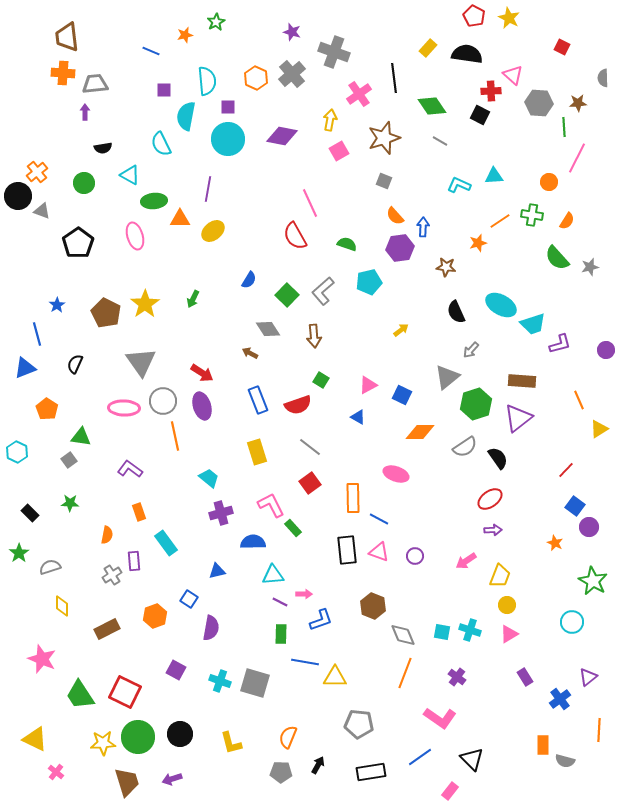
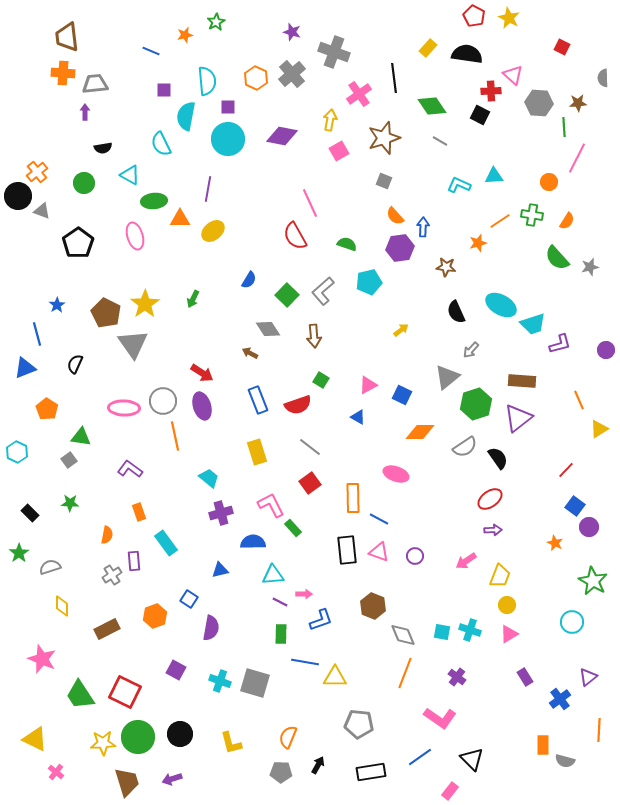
gray triangle at (141, 362): moved 8 px left, 18 px up
blue triangle at (217, 571): moved 3 px right, 1 px up
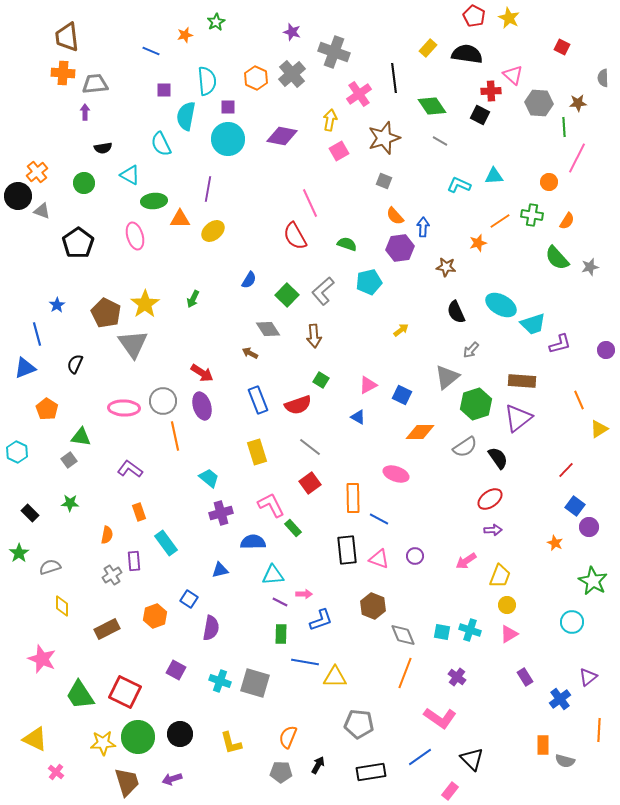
pink triangle at (379, 552): moved 7 px down
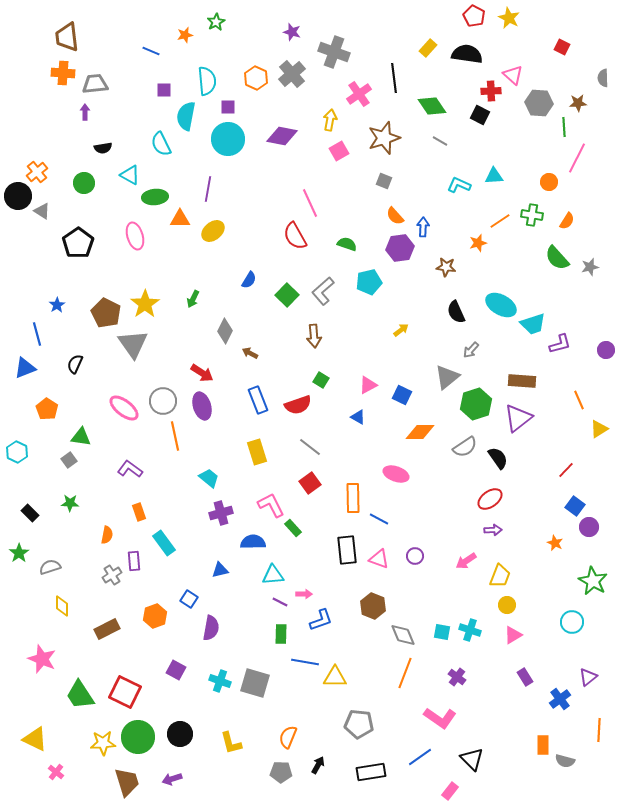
green ellipse at (154, 201): moved 1 px right, 4 px up
gray triangle at (42, 211): rotated 12 degrees clockwise
gray diamond at (268, 329): moved 43 px left, 2 px down; rotated 60 degrees clockwise
pink ellipse at (124, 408): rotated 36 degrees clockwise
cyan rectangle at (166, 543): moved 2 px left
pink triangle at (509, 634): moved 4 px right, 1 px down
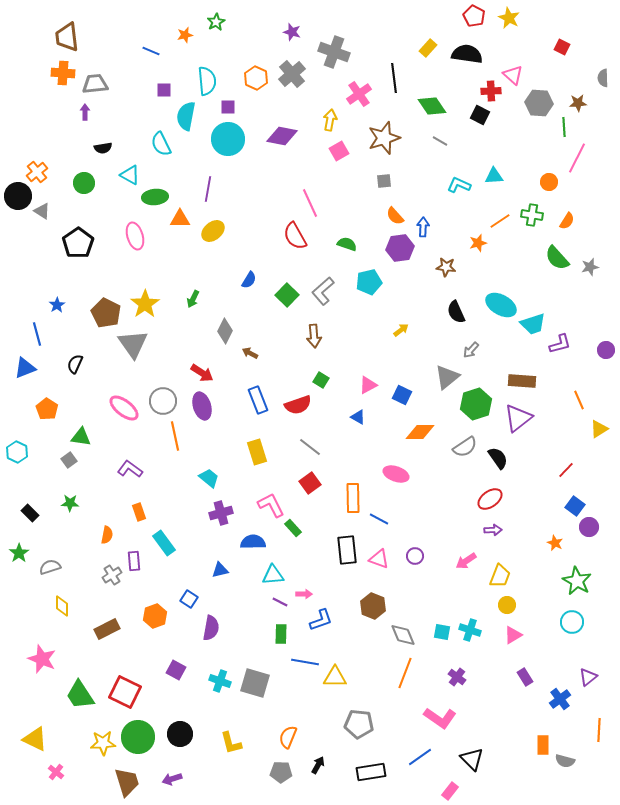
gray square at (384, 181): rotated 28 degrees counterclockwise
green star at (593, 581): moved 16 px left
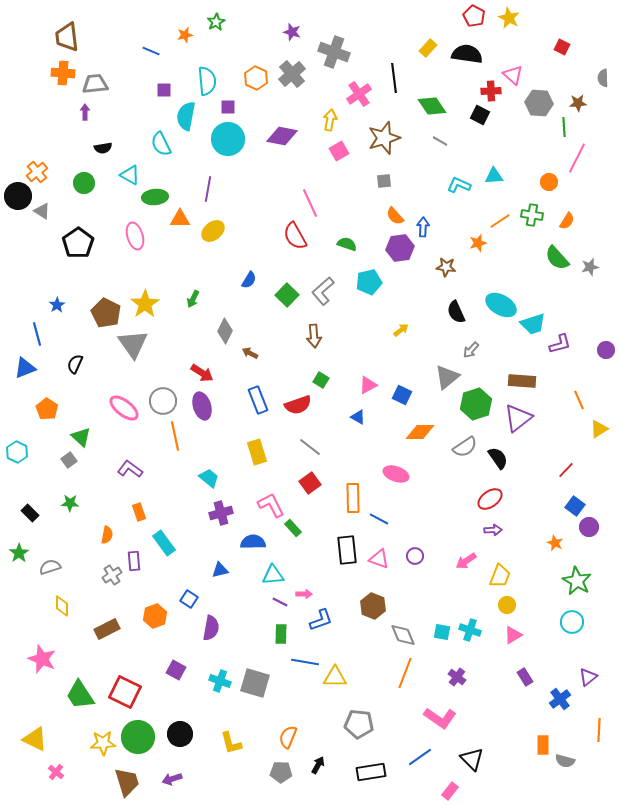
green triangle at (81, 437): rotated 35 degrees clockwise
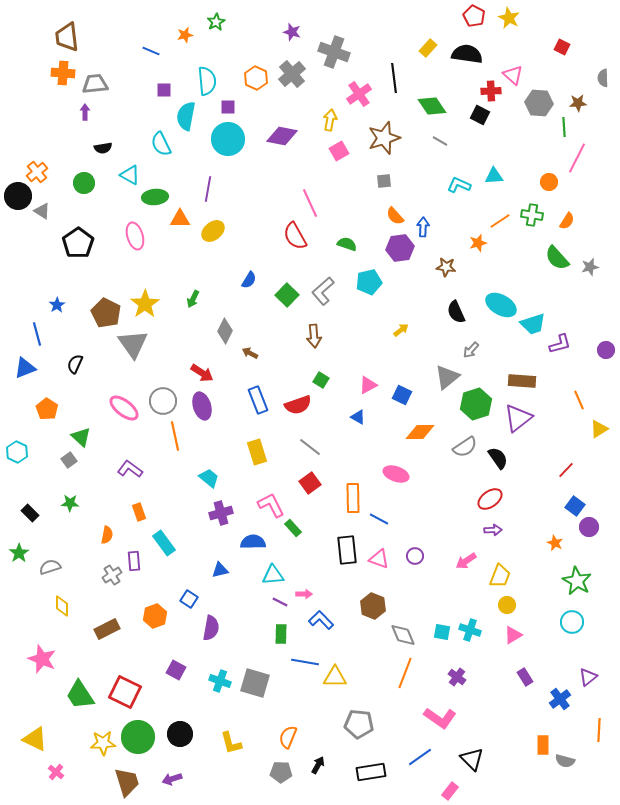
blue L-shape at (321, 620): rotated 115 degrees counterclockwise
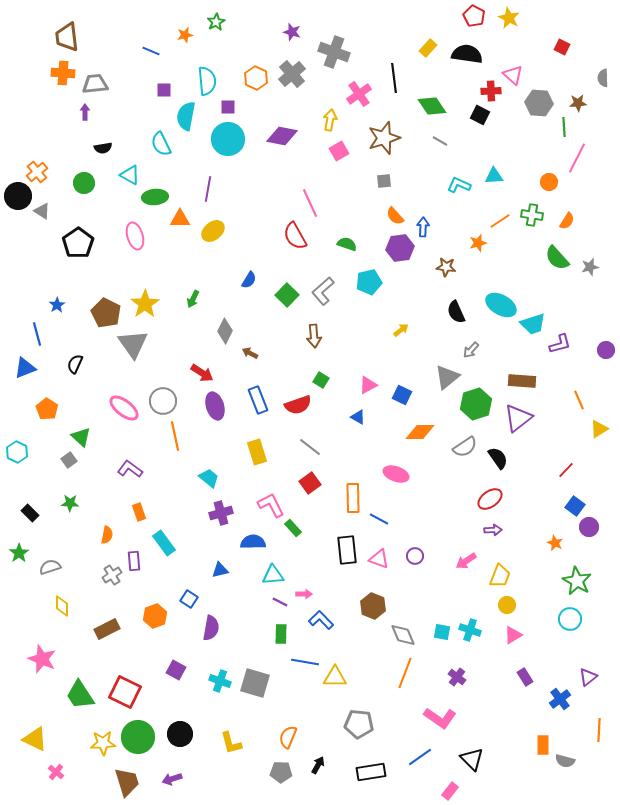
purple ellipse at (202, 406): moved 13 px right
cyan circle at (572, 622): moved 2 px left, 3 px up
